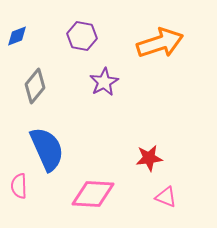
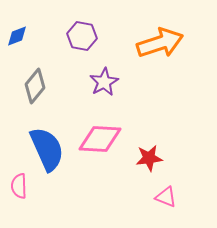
pink diamond: moved 7 px right, 55 px up
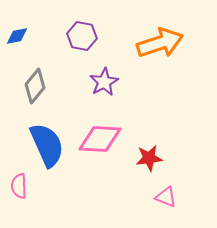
blue diamond: rotated 10 degrees clockwise
blue semicircle: moved 4 px up
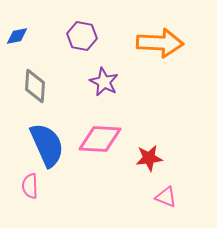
orange arrow: rotated 21 degrees clockwise
purple star: rotated 16 degrees counterclockwise
gray diamond: rotated 36 degrees counterclockwise
pink semicircle: moved 11 px right
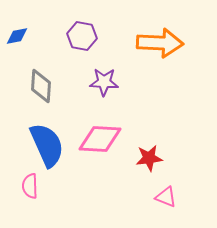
purple star: rotated 24 degrees counterclockwise
gray diamond: moved 6 px right
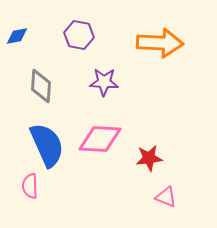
purple hexagon: moved 3 px left, 1 px up
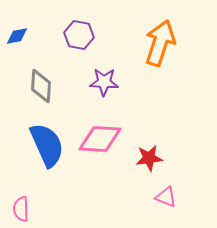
orange arrow: rotated 75 degrees counterclockwise
pink semicircle: moved 9 px left, 23 px down
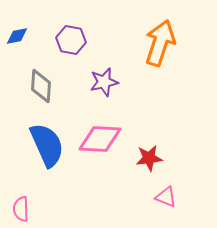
purple hexagon: moved 8 px left, 5 px down
purple star: rotated 16 degrees counterclockwise
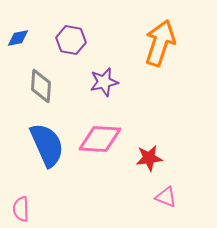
blue diamond: moved 1 px right, 2 px down
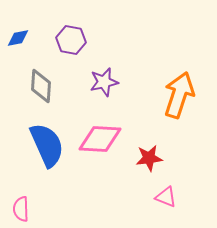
orange arrow: moved 19 px right, 52 px down
